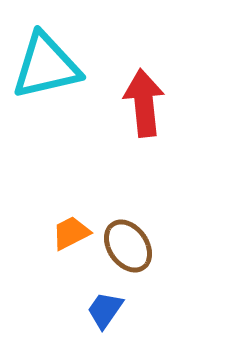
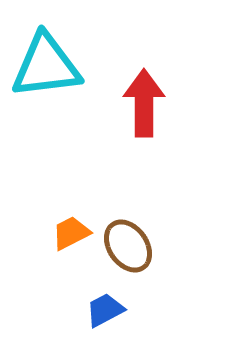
cyan triangle: rotated 6 degrees clockwise
red arrow: rotated 6 degrees clockwise
blue trapezoid: rotated 27 degrees clockwise
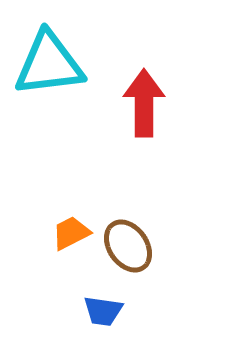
cyan triangle: moved 3 px right, 2 px up
blue trapezoid: moved 2 px left, 1 px down; rotated 144 degrees counterclockwise
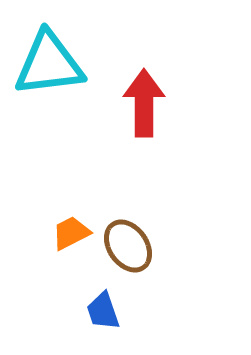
blue trapezoid: rotated 63 degrees clockwise
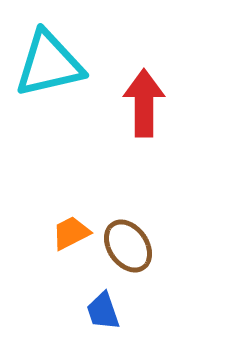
cyan triangle: rotated 6 degrees counterclockwise
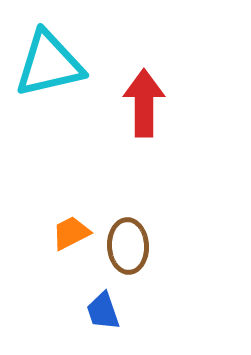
brown ellipse: rotated 32 degrees clockwise
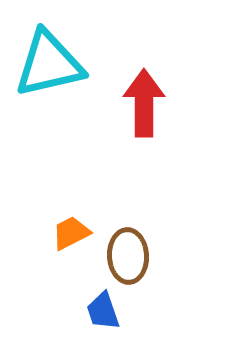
brown ellipse: moved 10 px down
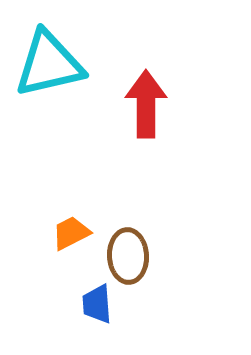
red arrow: moved 2 px right, 1 px down
blue trapezoid: moved 6 px left, 7 px up; rotated 15 degrees clockwise
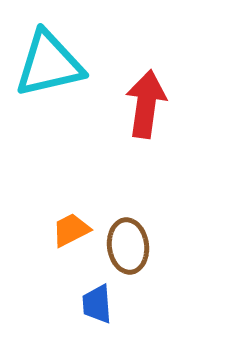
red arrow: rotated 8 degrees clockwise
orange trapezoid: moved 3 px up
brown ellipse: moved 10 px up; rotated 4 degrees counterclockwise
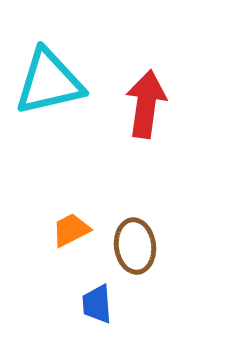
cyan triangle: moved 18 px down
brown ellipse: moved 7 px right
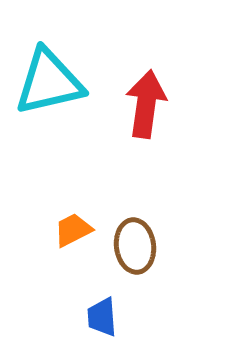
orange trapezoid: moved 2 px right
blue trapezoid: moved 5 px right, 13 px down
